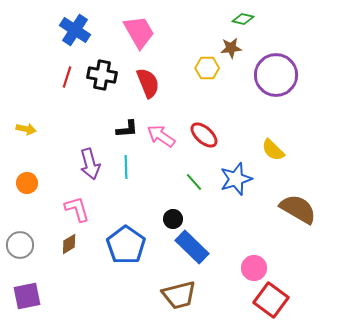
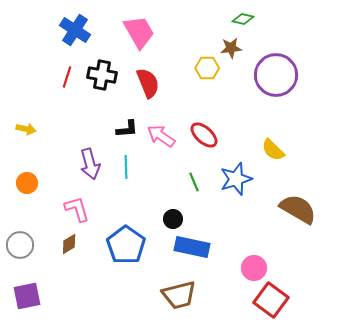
green line: rotated 18 degrees clockwise
blue rectangle: rotated 32 degrees counterclockwise
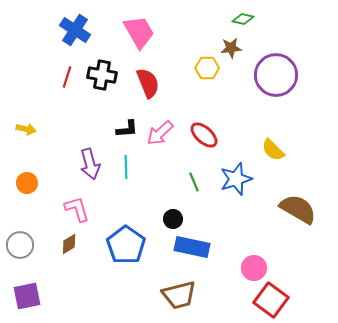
pink arrow: moved 1 px left, 3 px up; rotated 76 degrees counterclockwise
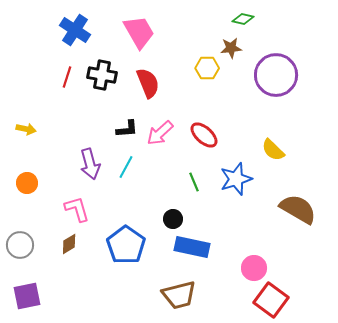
cyan line: rotated 30 degrees clockwise
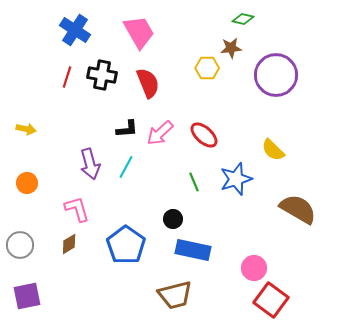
blue rectangle: moved 1 px right, 3 px down
brown trapezoid: moved 4 px left
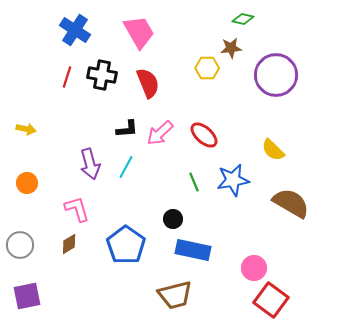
blue star: moved 3 px left, 1 px down; rotated 8 degrees clockwise
brown semicircle: moved 7 px left, 6 px up
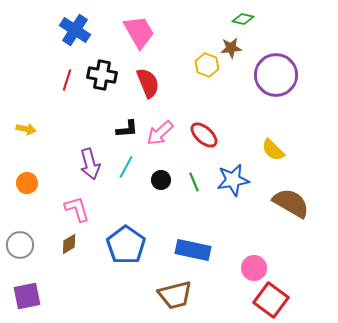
yellow hexagon: moved 3 px up; rotated 20 degrees clockwise
red line: moved 3 px down
black circle: moved 12 px left, 39 px up
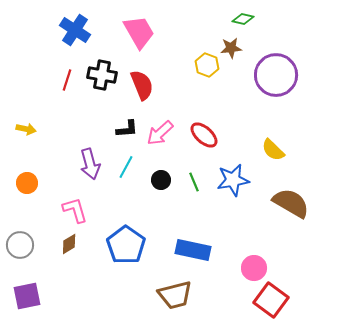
red semicircle: moved 6 px left, 2 px down
pink L-shape: moved 2 px left, 1 px down
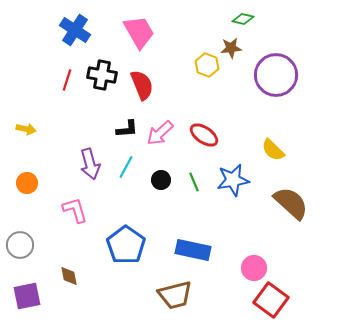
red ellipse: rotated 8 degrees counterclockwise
brown semicircle: rotated 12 degrees clockwise
brown diamond: moved 32 px down; rotated 70 degrees counterclockwise
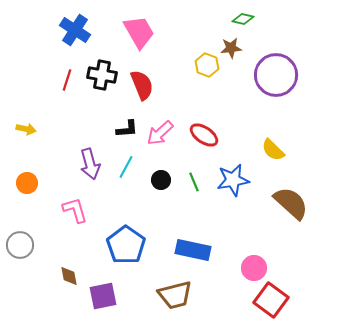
purple square: moved 76 px right
